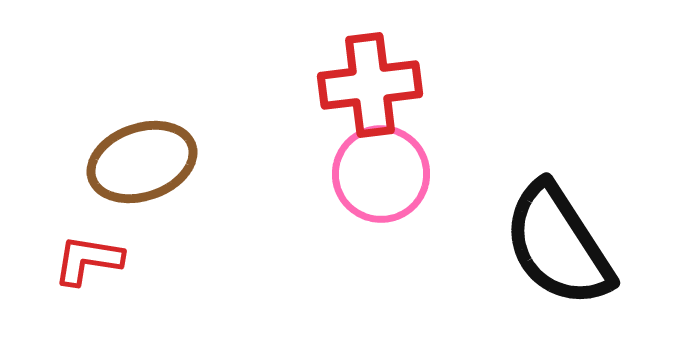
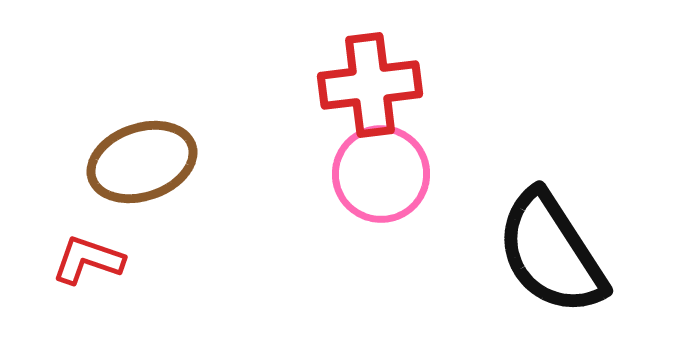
black semicircle: moved 7 px left, 8 px down
red L-shape: rotated 10 degrees clockwise
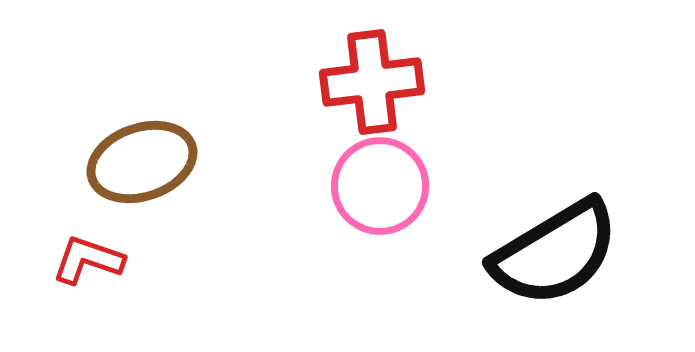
red cross: moved 2 px right, 3 px up
pink circle: moved 1 px left, 12 px down
black semicircle: moved 4 px right; rotated 88 degrees counterclockwise
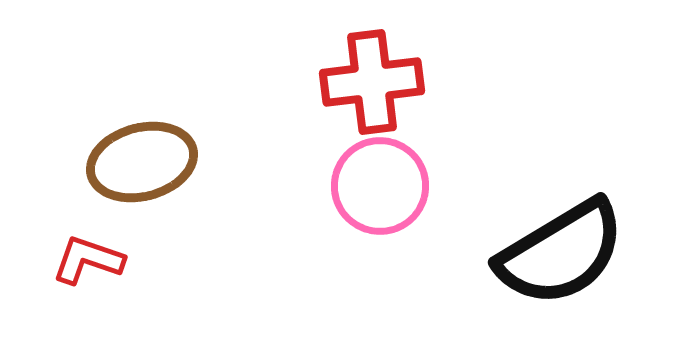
brown ellipse: rotated 4 degrees clockwise
black semicircle: moved 6 px right
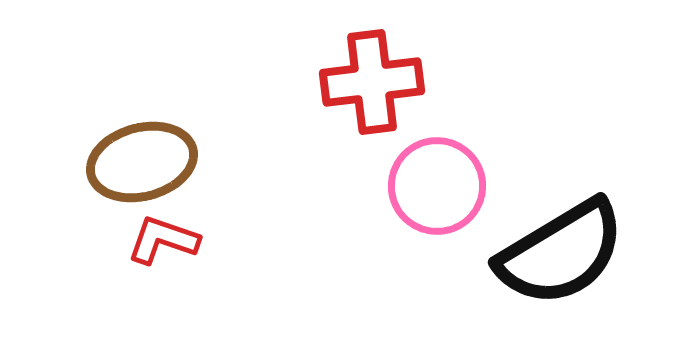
pink circle: moved 57 px right
red L-shape: moved 75 px right, 20 px up
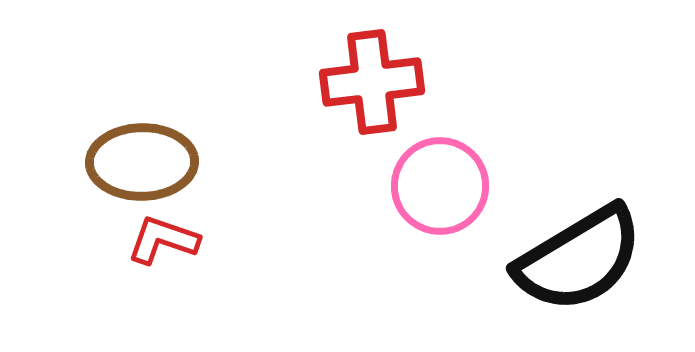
brown ellipse: rotated 14 degrees clockwise
pink circle: moved 3 px right
black semicircle: moved 18 px right, 6 px down
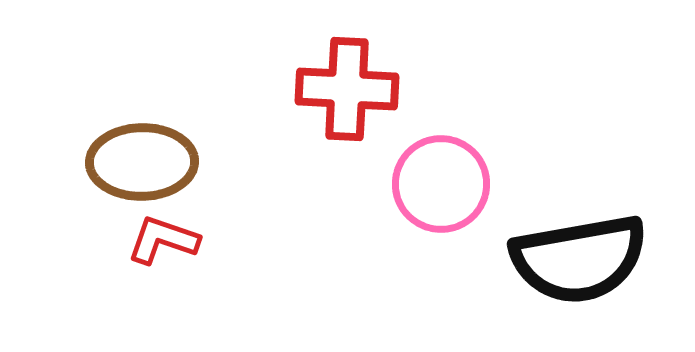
red cross: moved 25 px left, 7 px down; rotated 10 degrees clockwise
pink circle: moved 1 px right, 2 px up
black semicircle: rotated 21 degrees clockwise
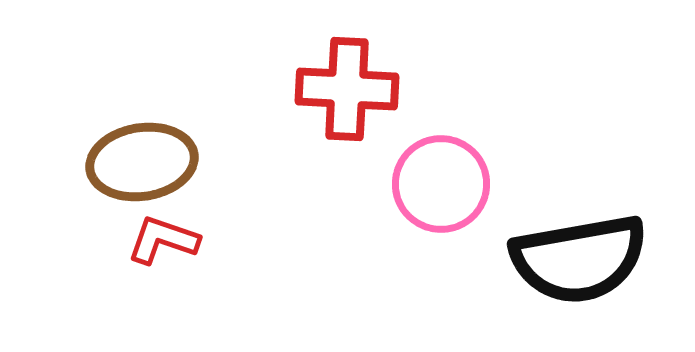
brown ellipse: rotated 8 degrees counterclockwise
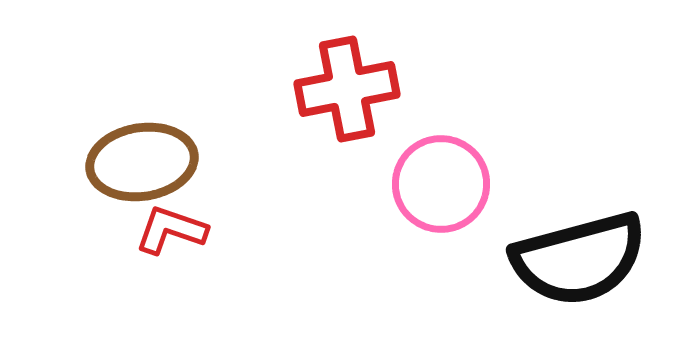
red cross: rotated 14 degrees counterclockwise
red L-shape: moved 8 px right, 10 px up
black semicircle: rotated 5 degrees counterclockwise
